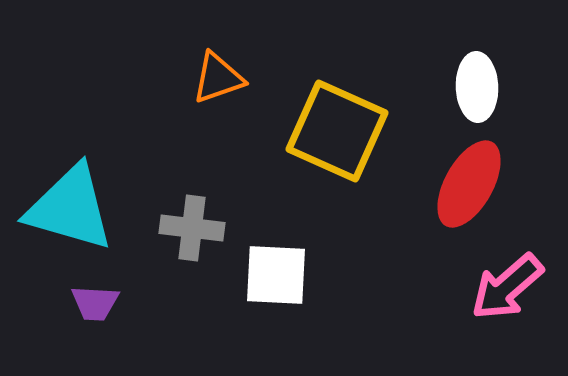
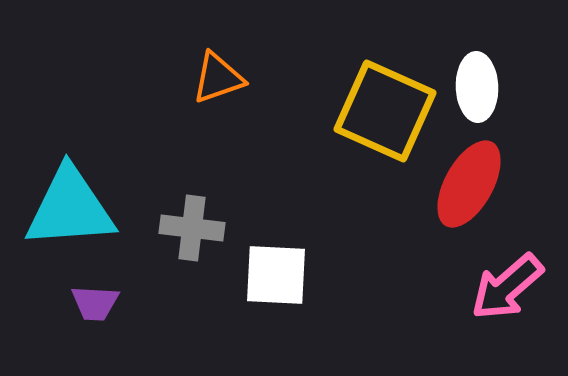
yellow square: moved 48 px right, 20 px up
cyan triangle: rotated 20 degrees counterclockwise
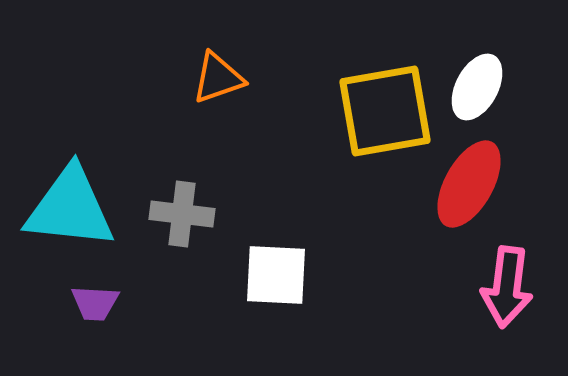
white ellipse: rotated 30 degrees clockwise
yellow square: rotated 34 degrees counterclockwise
cyan triangle: rotated 10 degrees clockwise
gray cross: moved 10 px left, 14 px up
pink arrow: rotated 42 degrees counterclockwise
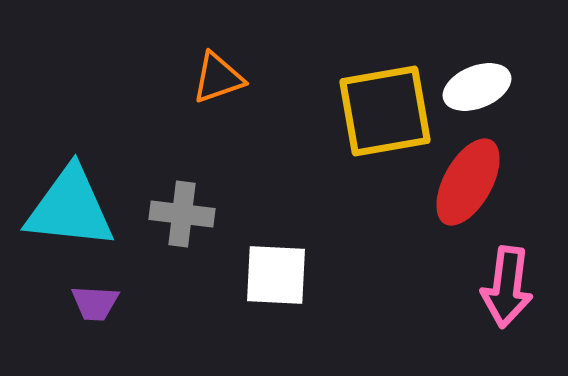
white ellipse: rotated 40 degrees clockwise
red ellipse: moved 1 px left, 2 px up
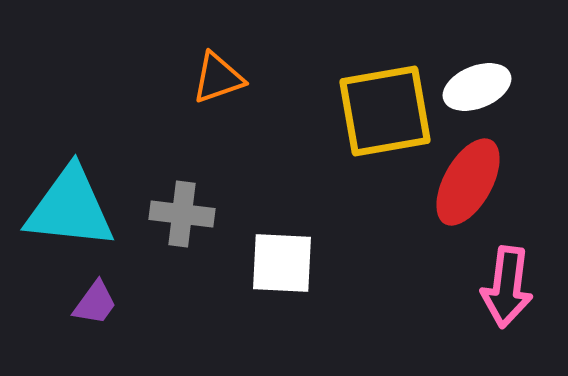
white square: moved 6 px right, 12 px up
purple trapezoid: rotated 57 degrees counterclockwise
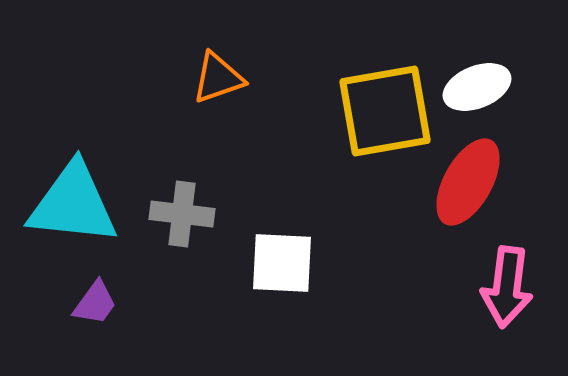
cyan triangle: moved 3 px right, 4 px up
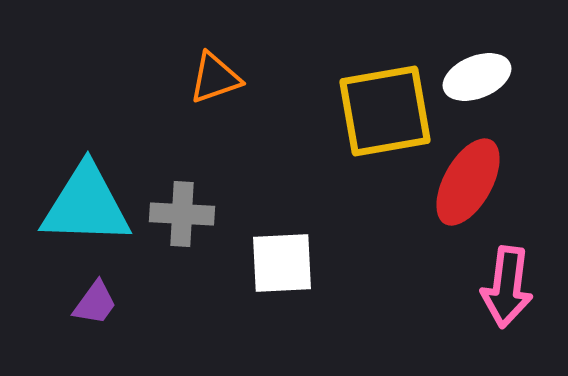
orange triangle: moved 3 px left
white ellipse: moved 10 px up
cyan triangle: moved 13 px right, 1 px down; rotated 4 degrees counterclockwise
gray cross: rotated 4 degrees counterclockwise
white square: rotated 6 degrees counterclockwise
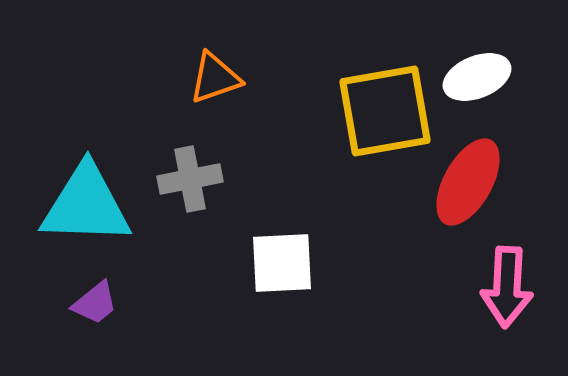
gray cross: moved 8 px right, 35 px up; rotated 14 degrees counterclockwise
pink arrow: rotated 4 degrees counterclockwise
purple trapezoid: rotated 15 degrees clockwise
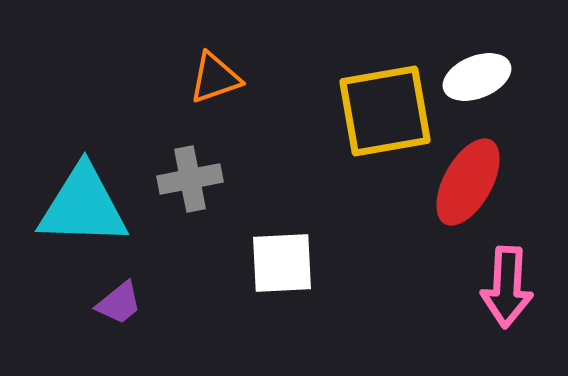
cyan triangle: moved 3 px left, 1 px down
purple trapezoid: moved 24 px right
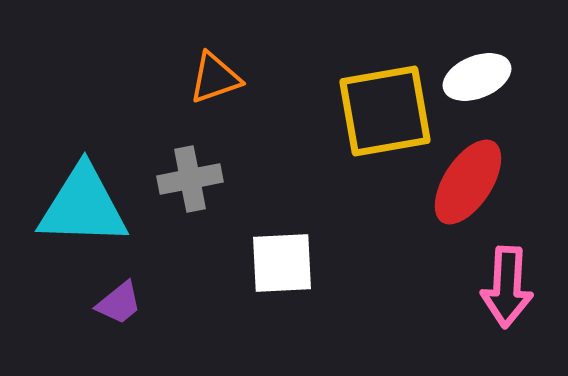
red ellipse: rotated 4 degrees clockwise
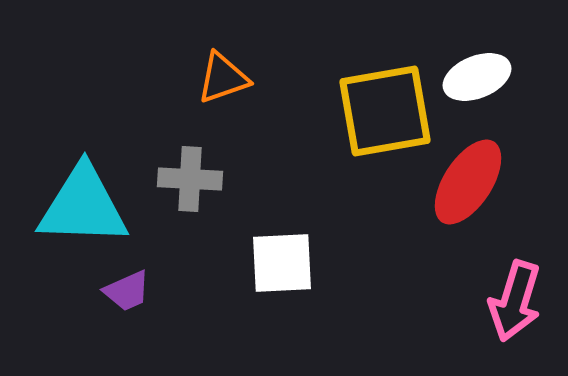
orange triangle: moved 8 px right
gray cross: rotated 14 degrees clockwise
pink arrow: moved 8 px right, 14 px down; rotated 14 degrees clockwise
purple trapezoid: moved 8 px right, 12 px up; rotated 15 degrees clockwise
